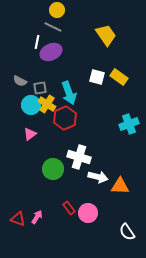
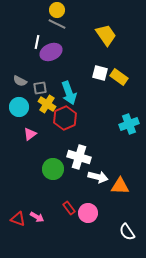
gray line: moved 4 px right, 3 px up
white square: moved 3 px right, 4 px up
cyan circle: moved 12 px left, 2 px down
pink arrow: rotated 88 degrees clockwise
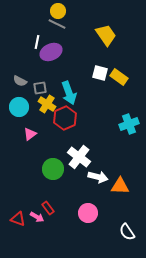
yellow circle: moved 1 px right, 1 px down
white cross: rotated 20 degrees clockwise
red rectangle: moved 21 px left
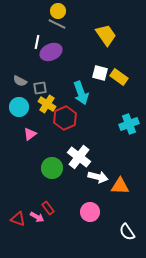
cyan arrow: moved 12 px right
green circle: moved 1 px left, 1 px up
pink circle: moved 2 px right, 1 px up
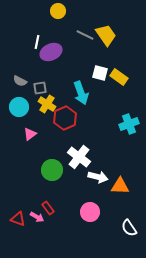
gray line: moved 28 px right, 11 px down
green circle: moved 2 px down
white semicircle: moved 2 px right, 4 px up
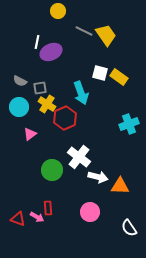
gray line: moved 1 px left, 4 px up
red rectangle: rotated 32 degrees clockwise
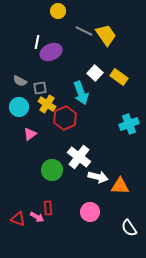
white square: moved 5 px left; rotated 28 degrees clockwise
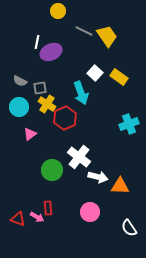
yellow trapezoid: moved 1 px right, 1 px down
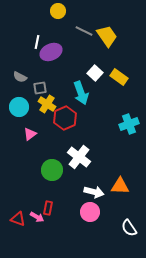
gray semicircle: moved 4 px up
white arrow: moved 4 px left, 15 px down
red rectangle: rotated 16 degrees clockwise
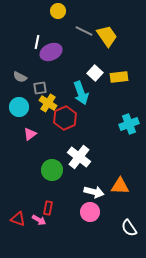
yellow rectangle: rotated 42 degrees counterclockwise
yellow cross: moved 1 px right, 1 px up
pink arrow: moved 2 px right, 3 px down
